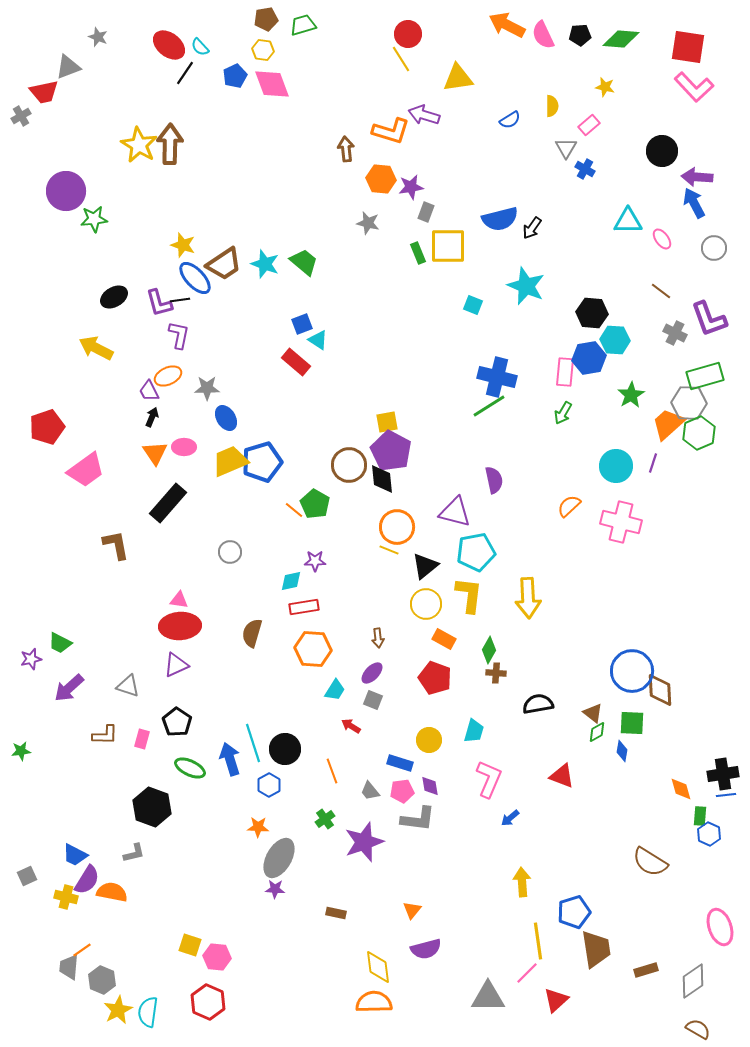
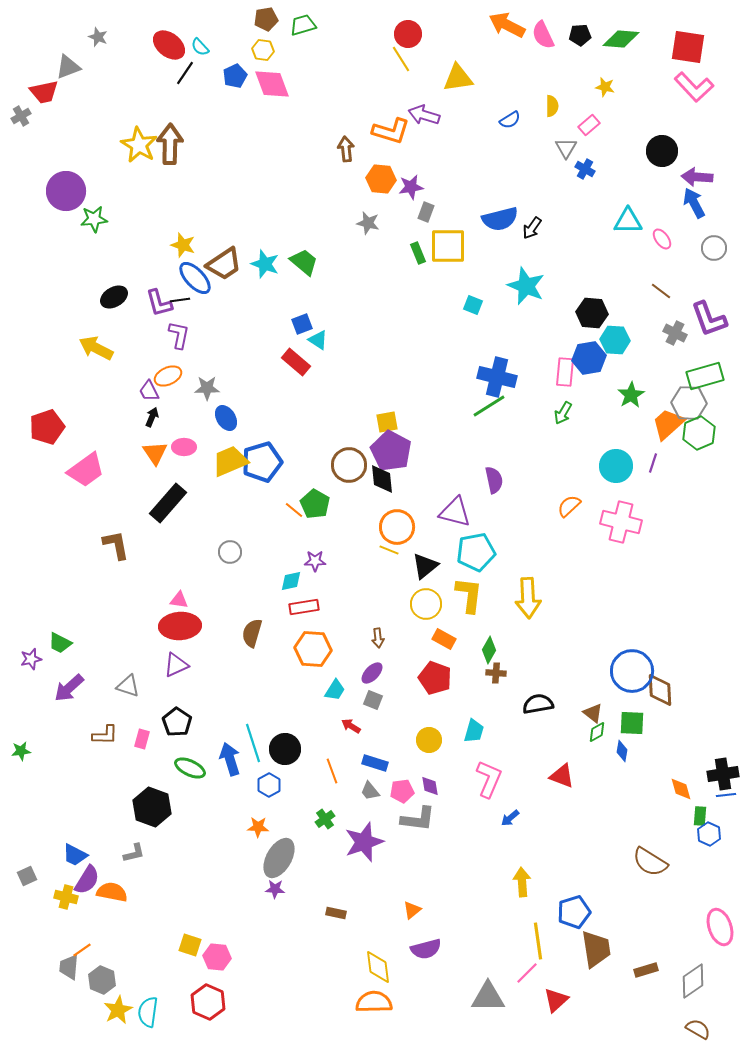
blue rectangle at (400, 763): moved 25 px left
orange triangle at (412, 910): rotated 12 degrees clockwise
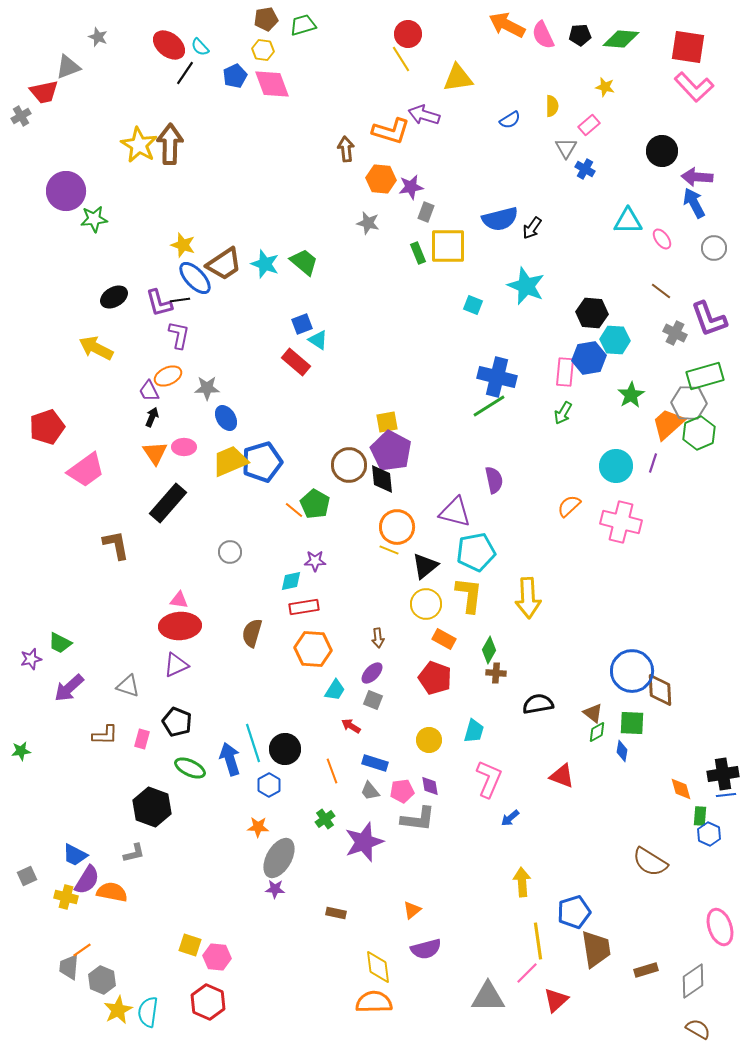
black pentagon at (177, 722): rotated 12 degrees counterclockwise
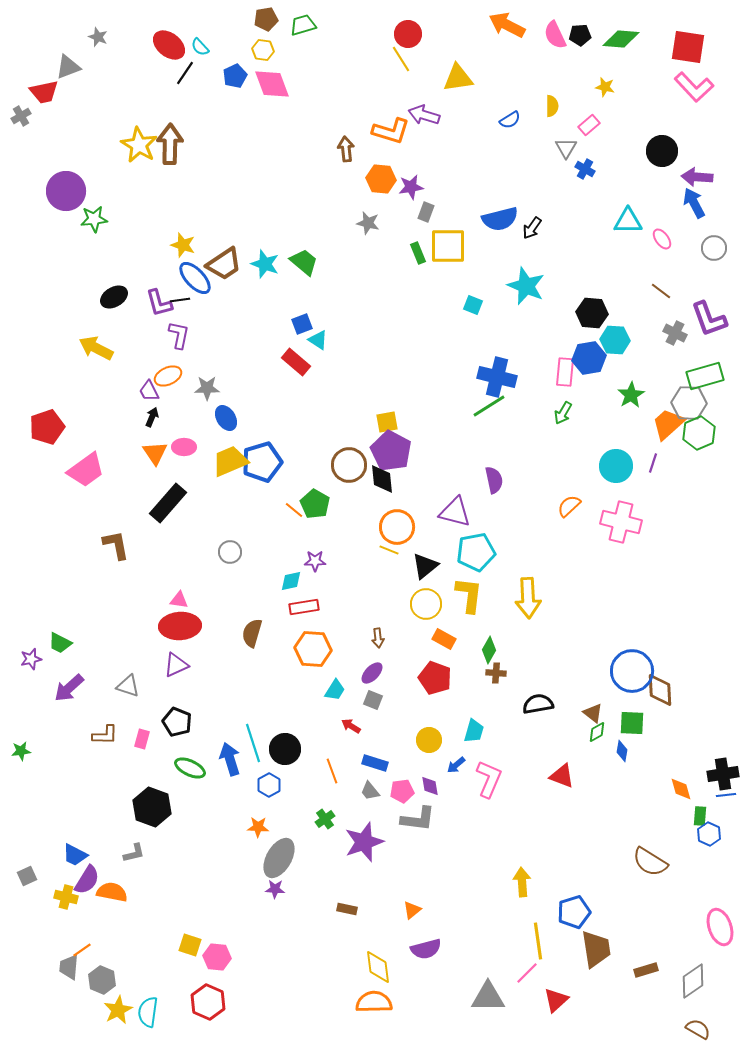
pink semicircle at (543, 35): moved 12 px right
blue arrow at (510, 818): moved 54 px left, 53 px up
brown rectangle at (336, 913): moved 11 px right, 4 px up
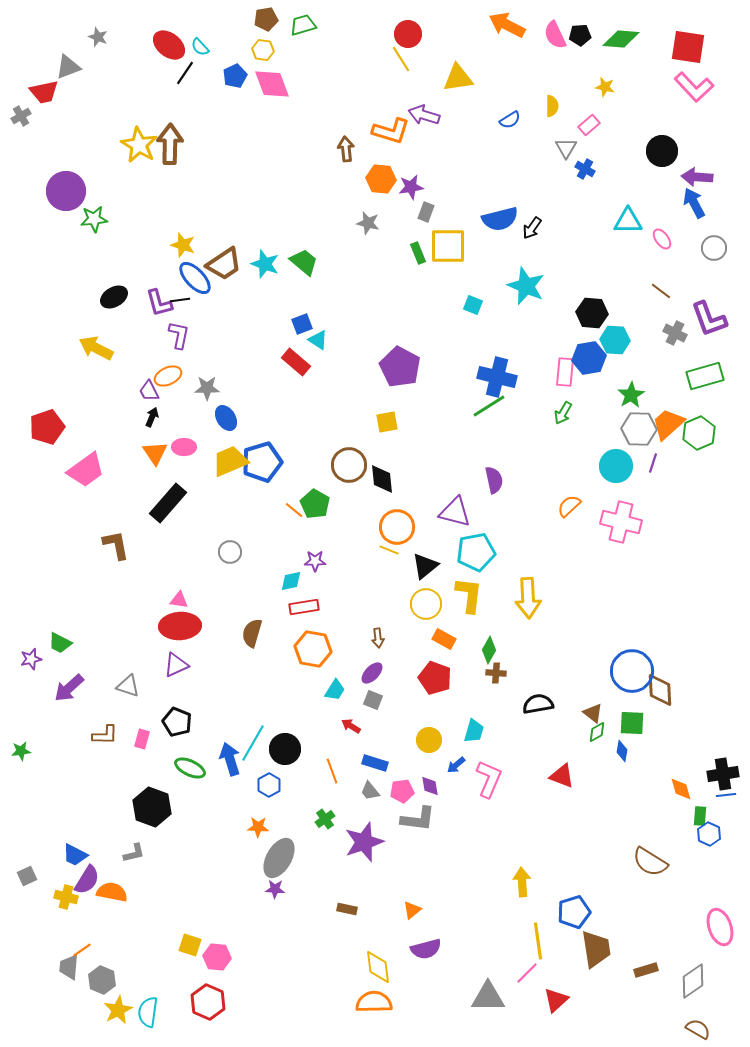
gray hexagon at (689, 403): moved 50 px left, 26 px down
purple pentagon at (391, 451): moved 9 px right, 84 px up
orange hexagon at (313, 649): rotated 6 degrees clockwise
cyan line at (253, 743): rotated 48 degrees clockwise
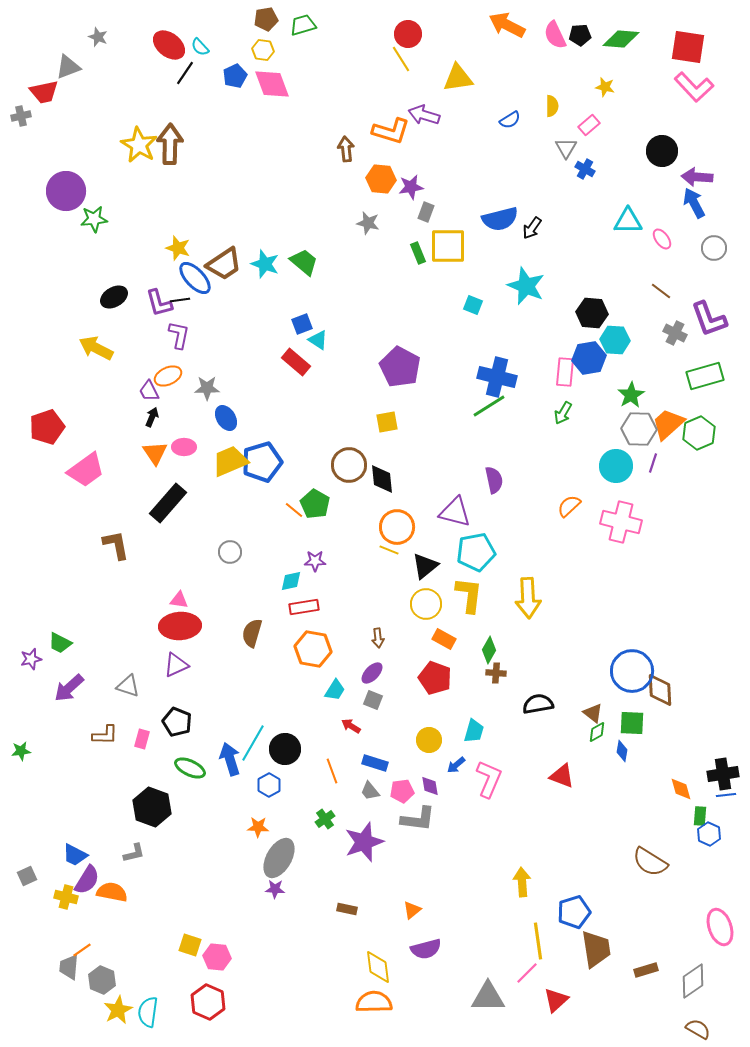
gray cross at (21, 116): rotated 18 degrees clockwise
yellow star at (183, 245): moved 5 px left, 3 px down
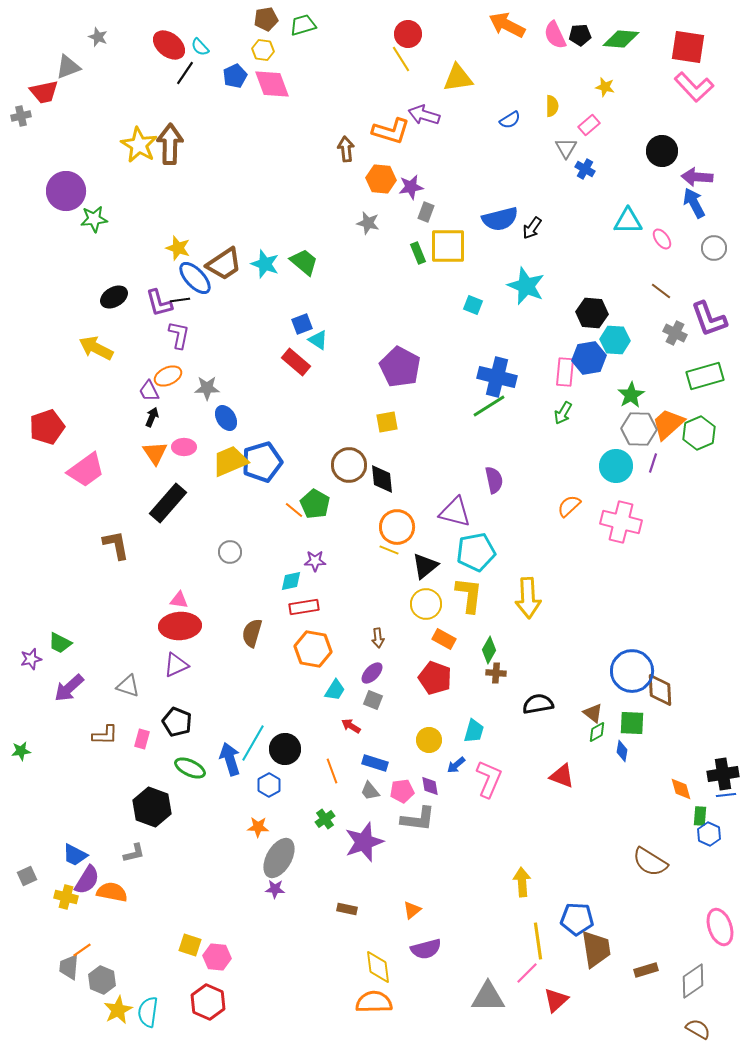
blue pentagon at (574, 912): moved 3 px right, 7 px down; rotated 20 degrees clockwise
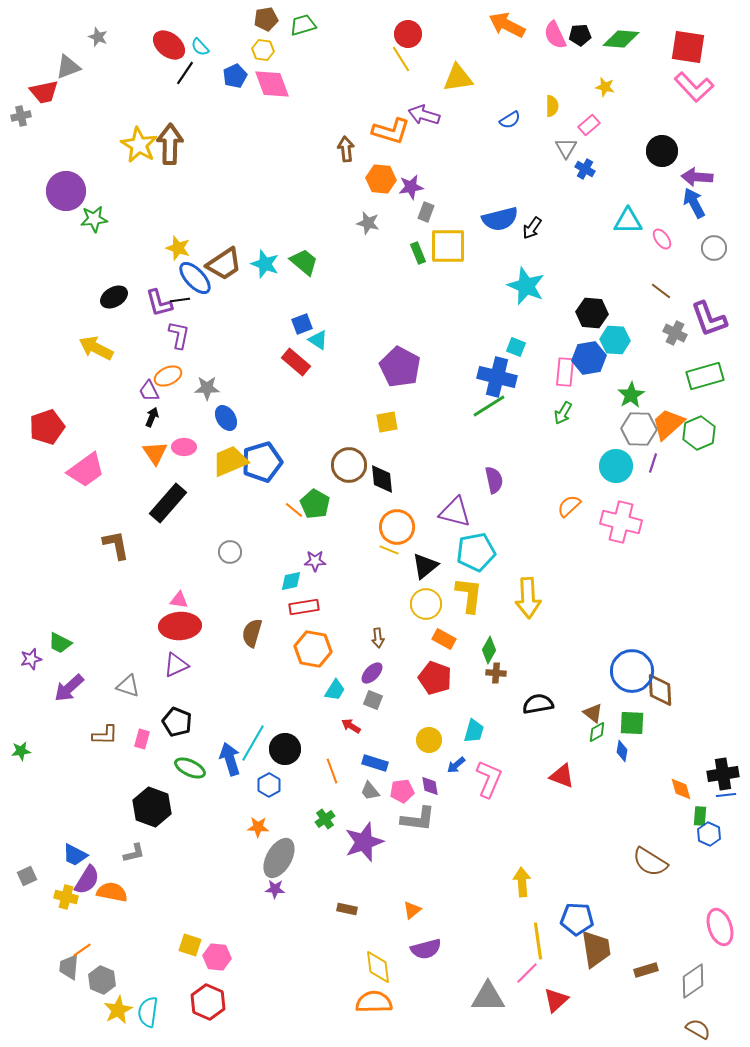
cyan square at (473, 305): moved 43 px right, 42 px down
